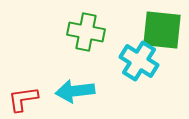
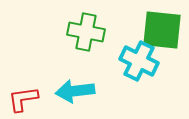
cyan cross: rotated 6 degrees counterclockwise
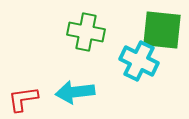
cyan arrow: moved 1 px down
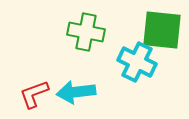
cyan cross: moved 2 px left, 1 px down
cyan arrow: moved 1 px right
red L-shape: moved 11 px right, 5 px up; rotated 12 degrees counterclockwise
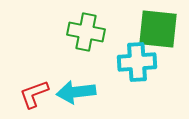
green square: moved 4 px left, 1 px up
cyan cross: rotated 30 degrees counterclockwise
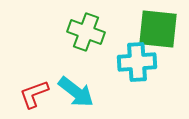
green cross: rotated 9 degrees clockwise
cyan arrow: rotated 135 degrees counterclockwise
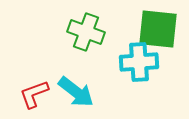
cyan cross: moved 2 px right
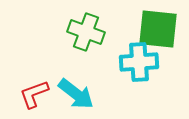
cyan arrow: moved 2 px down
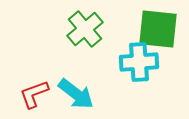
green cross: moved 1 px left, 3 px up; rotated 30 degrees clockwise
